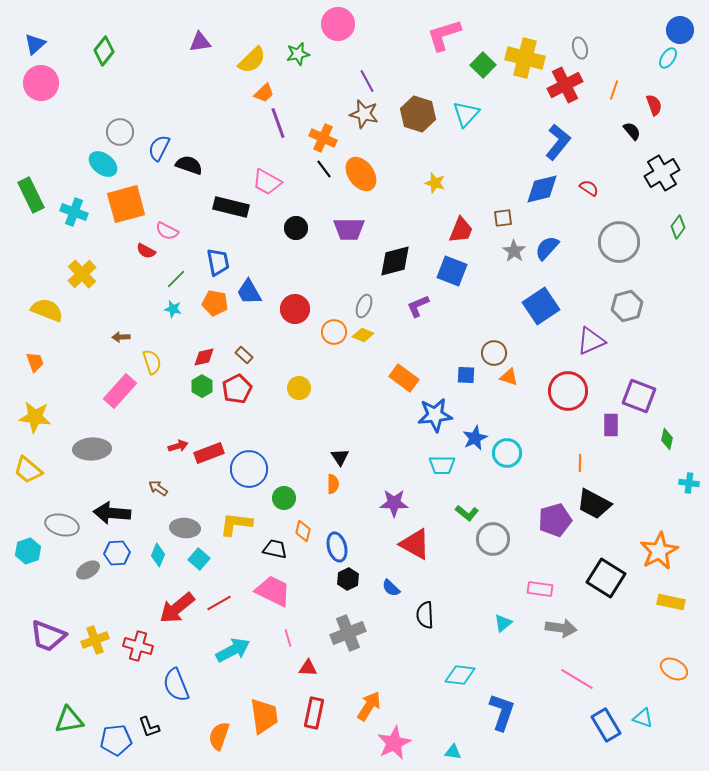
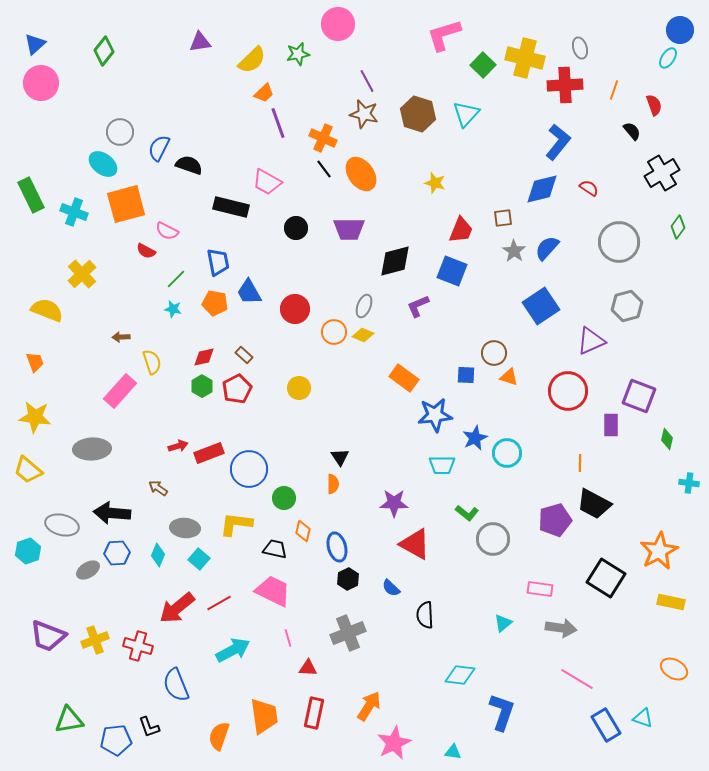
red cross at (565, 85): rotated 24 degrees clockwise
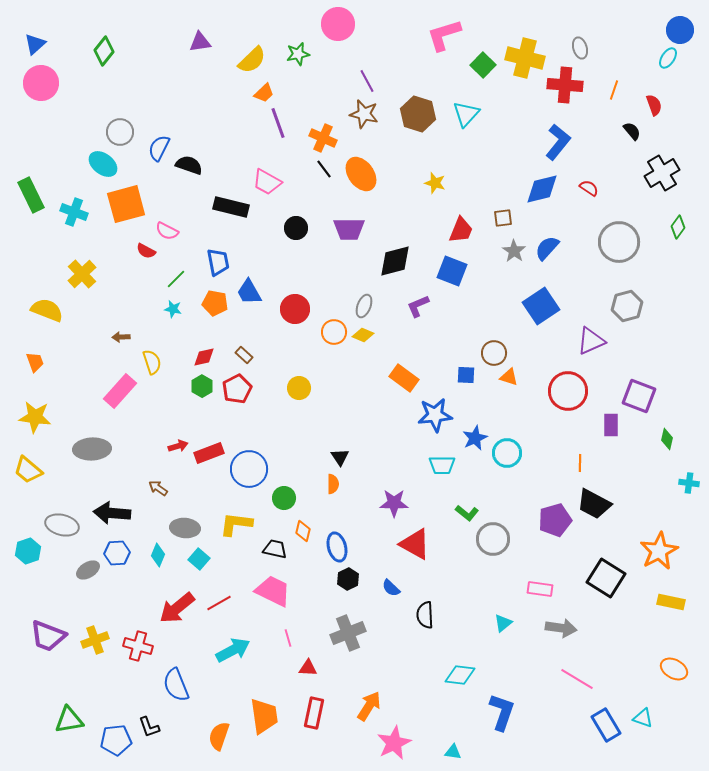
red cross at (565, 85): rotated 8 degrees clockwise
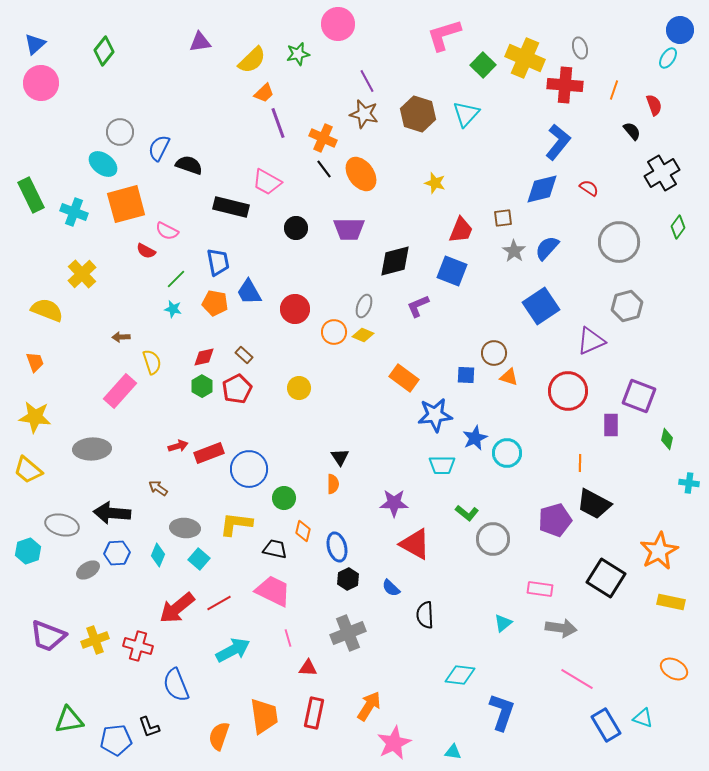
yellow cross at (525, 58): rotated 9 degrees clockwise
